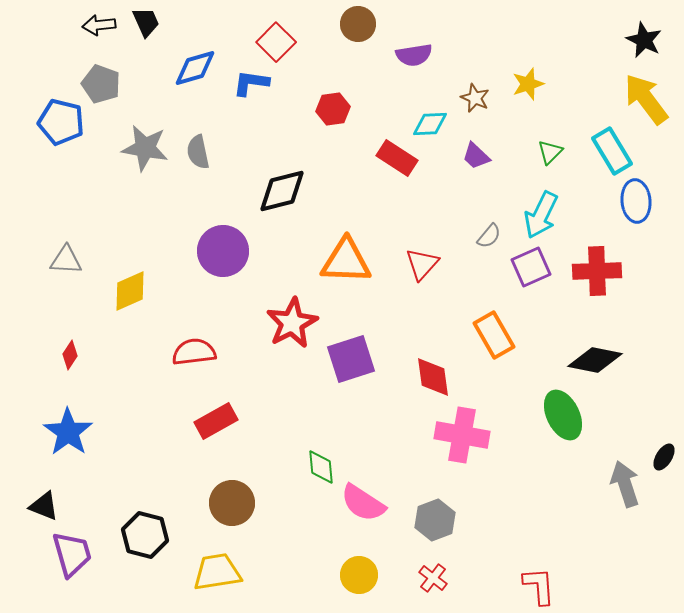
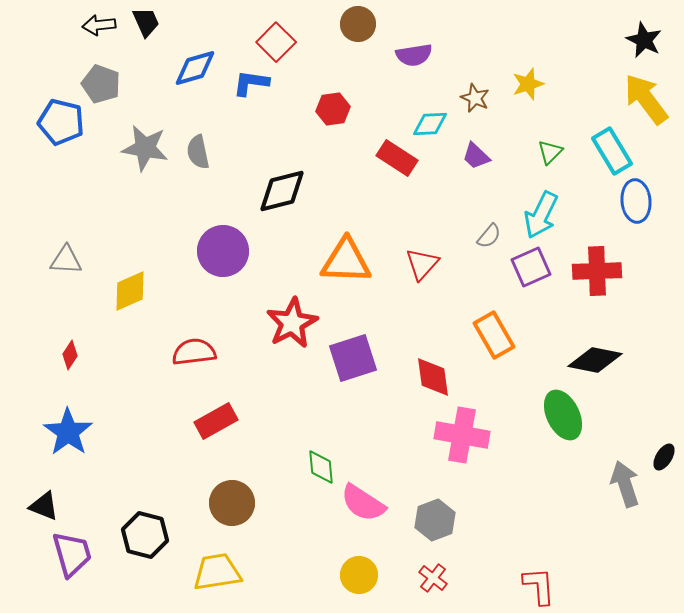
purple square at (351, 359): moved 2 px right, 1 px up
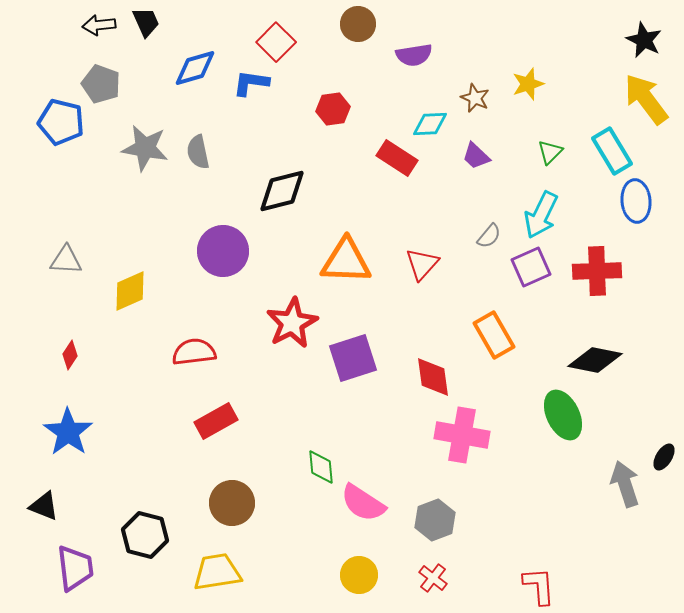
purple trapezoid at (72, 554): moved 3 px right, 14 px down; rotated 9 degrees clockwise
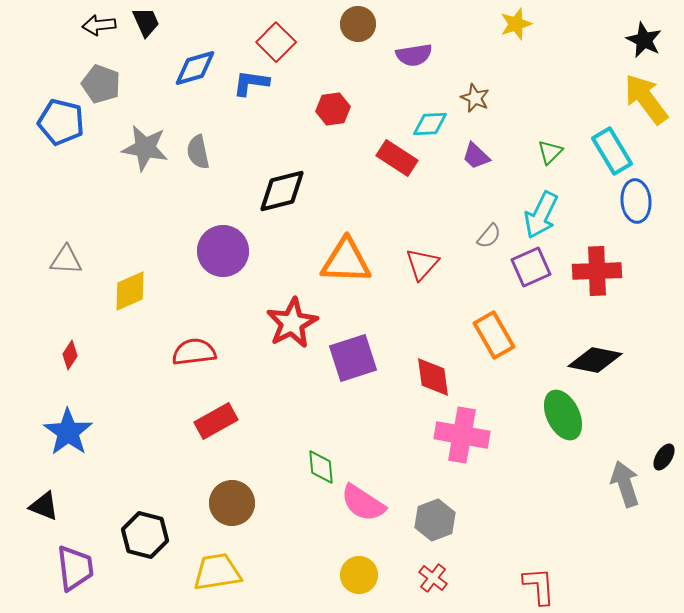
yellow star at (528, 84): moved 12 px left, 60 px up
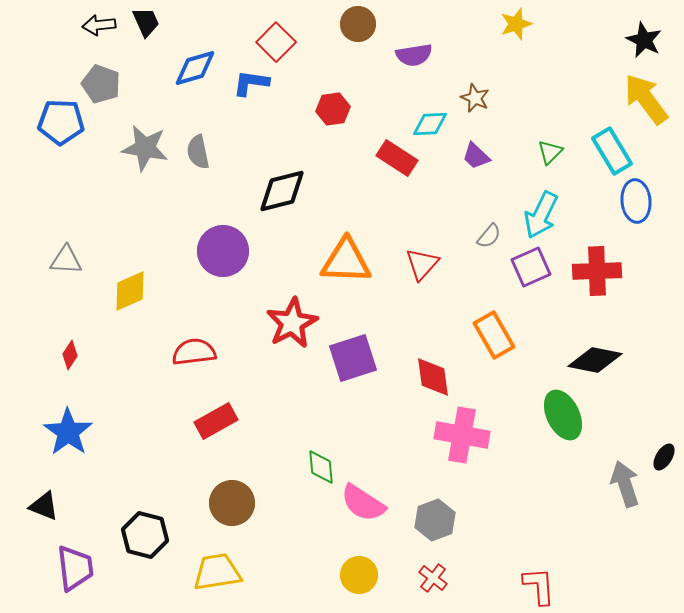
blue pentagon at (61, 122): rotated 12 degrees counterclockwise
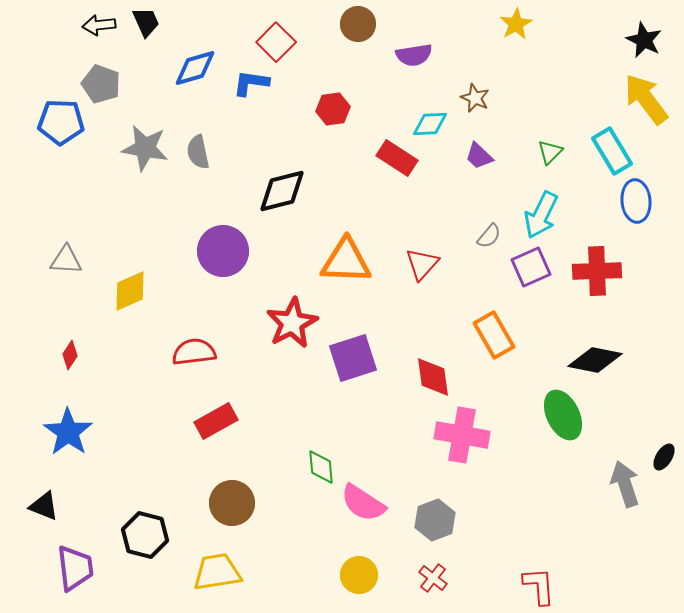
yellow star at (516, 24): rotated 12 degrees counterclockwise
purple trapezoid at (476, 156): moved 3 px right
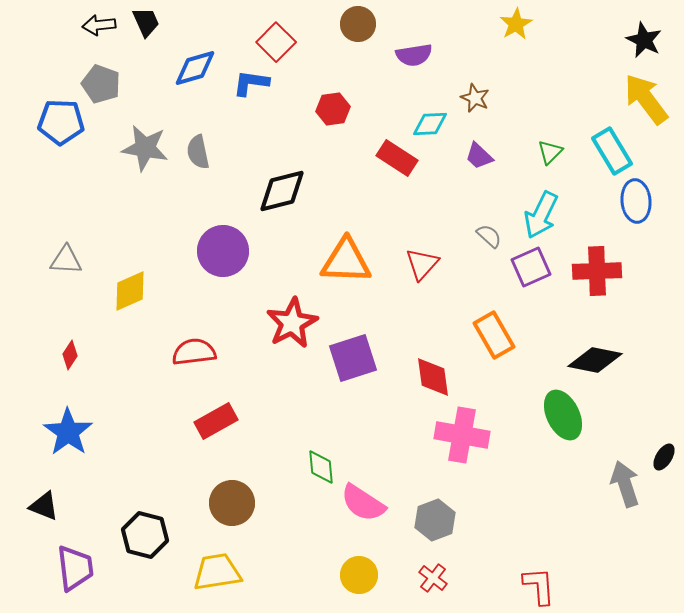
gray semicircle at (489, 236): rotated 88 degrees counterclockwise
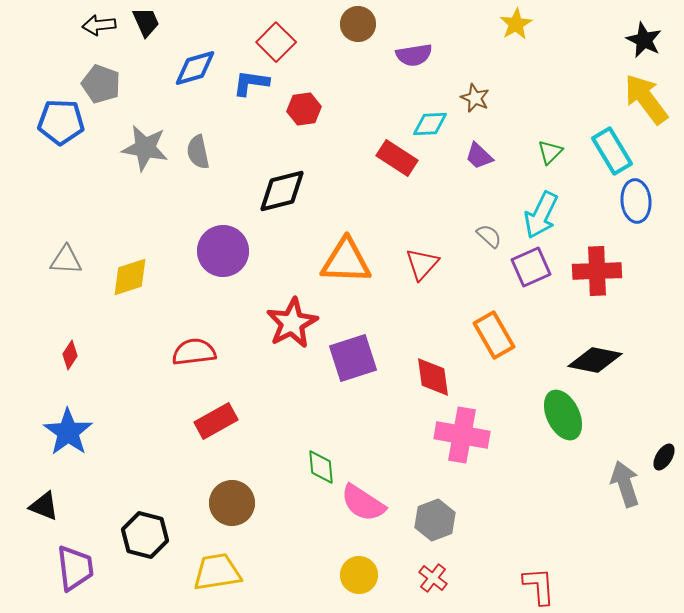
red hexagon at (333, 109): moved 29 px left
yellow diamond at (130, 291): moved 14 px up; rotated 6 degrees clockwise
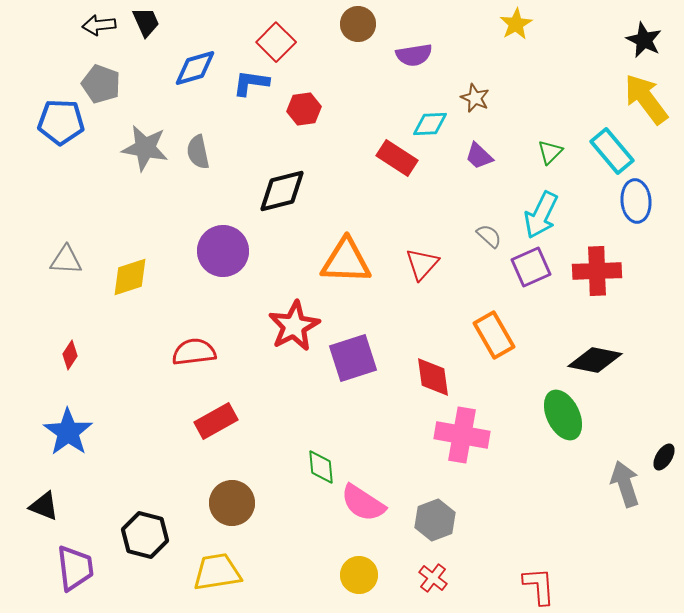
cyan rectangle at (612, 151): rotated 9 degrees counterclockwise
red star at (292, 323): moved 2 px right, 3 px down
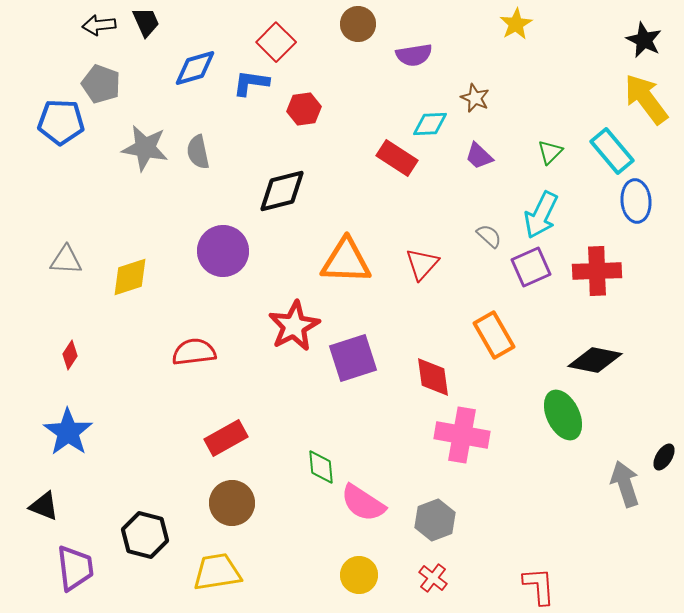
red rectangle at (216, 421): moved 10 px right, 17 px down
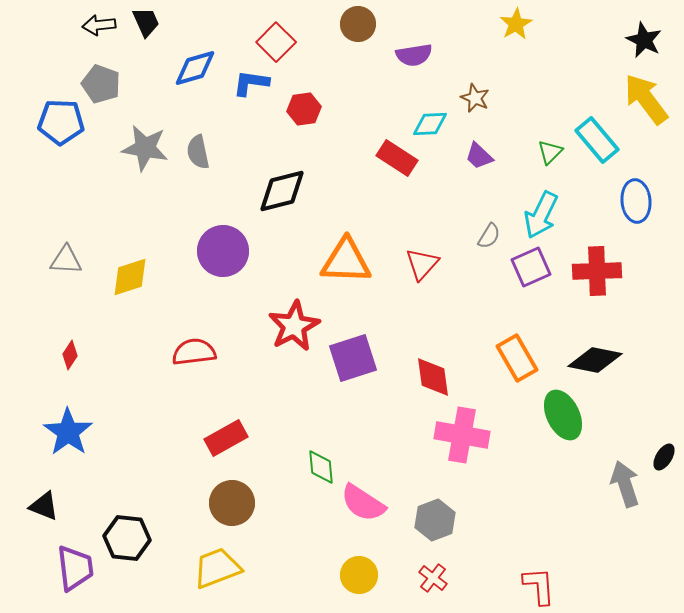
cyan rectangle at (612, 151): moved 15 px left, 11 px up
gray semicircle at (489, 236): rotated 80 degrees clockwise
orange rectangle at (494, 335): moved 23 px right, 23 px down
black hexagon at (145, 535): moved 18 px left, 3 px down; rotated 9 degrees counterclockwise
yellow trapezoid at (217, 572): moved 4 px up; rotated 12 degrees counterclockwise
